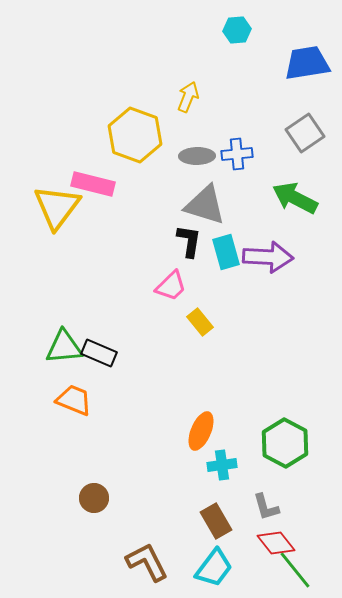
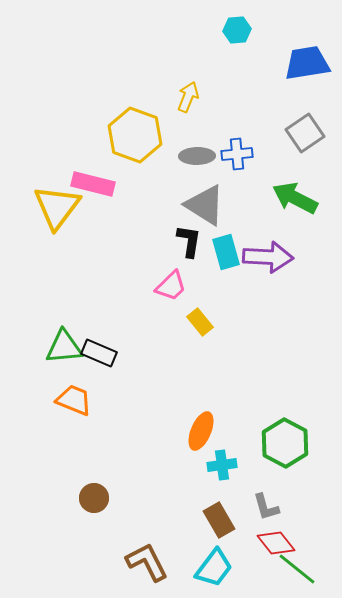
gray triangle: rotated 15 degrees clockwise
brown rectangle: moved 3 px right, 1 px up
green line: moved 2 px right, 1 px up; rotated 12 degrees counterclockwise
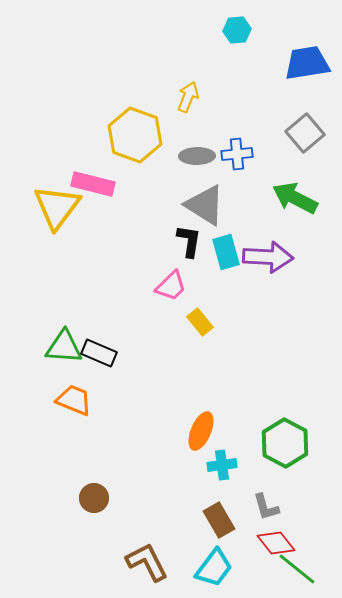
gray square: rotated 6 degrees counterclockwise
green triangle: rotated 9 degrees clockwise
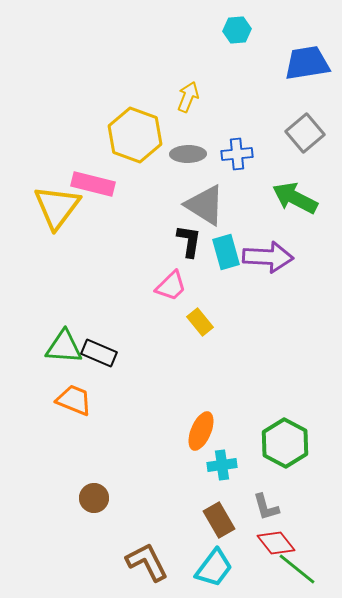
gray ellipse: moved 9 px left, 2 px up
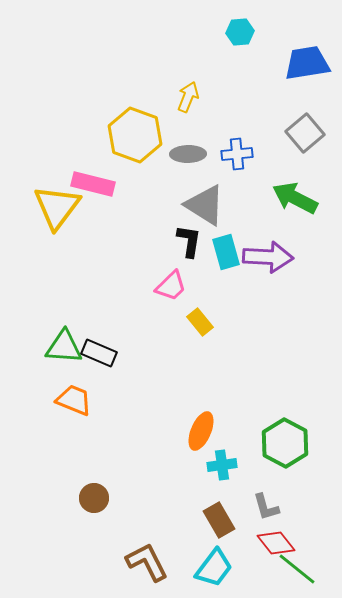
cyan hexagon: moved 3 px right, 2 px down
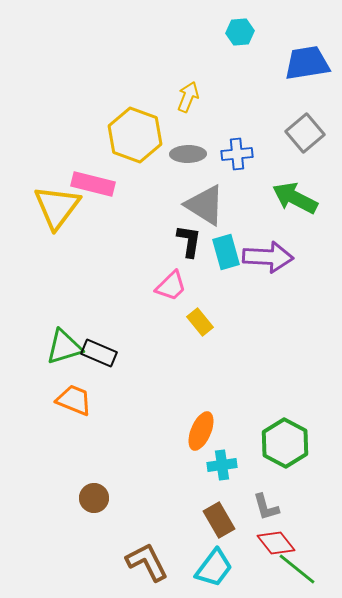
green triangle: rotated 21 degrees counterclockwise
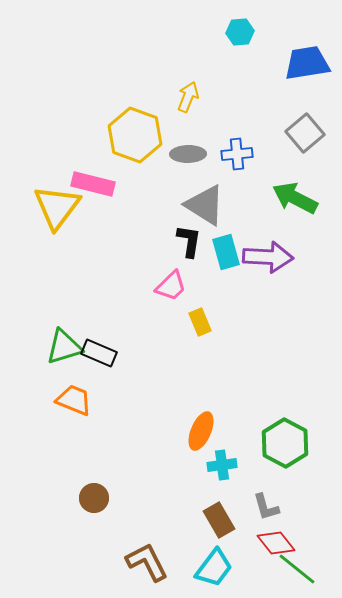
yellow rectangle: rotated 16 degrees clockwise
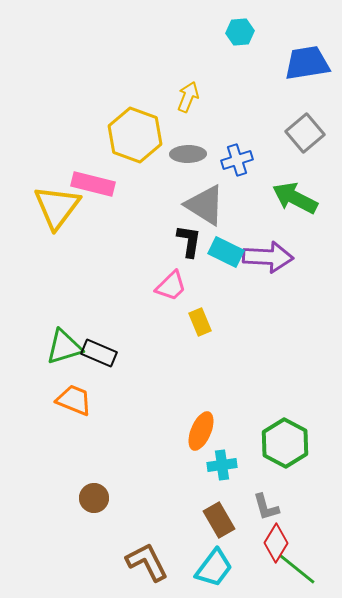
blue cross: moved 6 px down; rotated 12 degrees counterclockwise
cyan rectangle: rotated 48 degrees counterclockwise
red diamond: rotated 69 degrees clockwise
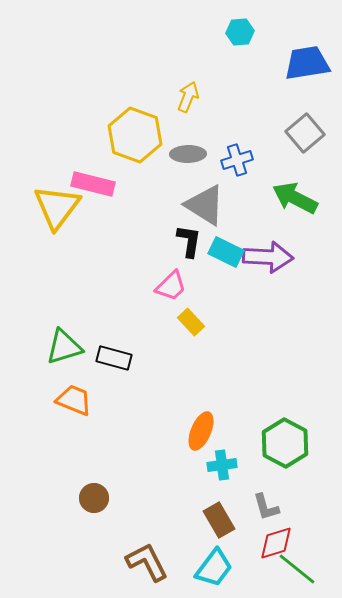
yellow rectangle: moved 9 px left; rotated 20 degrees counterclockwise
black rectangle: moved 15 px right, 5 px down; rotated 8 degrees counterclockwise
red diamond: rotated 42 degrees clockwise
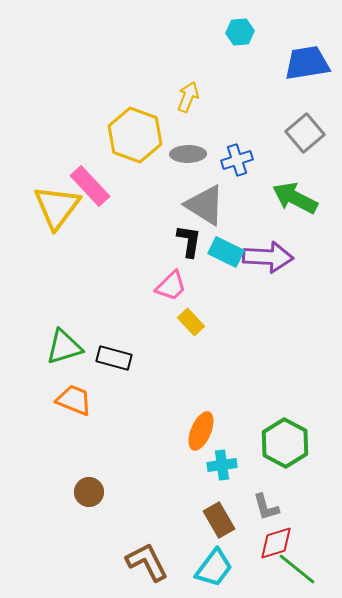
pink rectangle: moved 3 px left, 2 px down; rotated 33 degrees clockwise
brown circle: moved 5 px left, 6 px up
